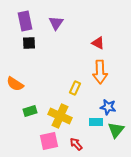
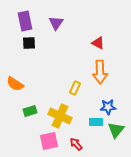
blue star: rotated 14 degrees counterclockwise
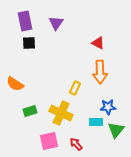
yellow cross: moved 1 px right, 3 px up
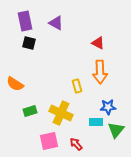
purple triangle: rotated 35 degrees counterclockwise
black square: rotated 16 degrees clockwise
yellow rectangle: moved 2 px right, 2 px up; rotated 40 degrees counterclockwise
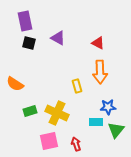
purple triangle: moved 2 px right, 15 px down
yellow cross: moved 4 px left
red arrow: rotated 24 degrees clockwise
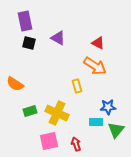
orange arrow: moved 5 px left, 6 px up; rotated 55 degrees counterclockwise
